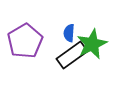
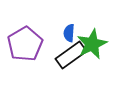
purple pentagon: moved 3 px down
black rectangle: moved 1 px left
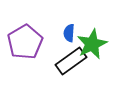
purple pentagon: moved 2 px up
black rectangle: moved 6 px down
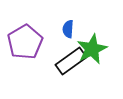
blue semicircle: moved 1 px left, 4 px up
green star: moved 5 px down
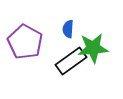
purple pentagon: rotated 12 degrees counterclockwise
green star: moved 1 px right, 1 px up; rotated 20 degrees clockwise
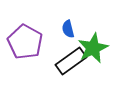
blue semicircle: rotated 18 degrees counterclockwise
green star: rotated 20 degrees counterclockwise
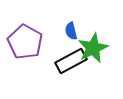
blue semicircle: moved 3 px right, 2 px down
black rectangle: rotated 8 degrees clockwise
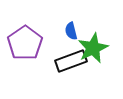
purple pentagon: moved 1 px down; rotated 8 degrees clockwise
black rectangle: rotated 8 degrees clockwise
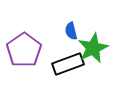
purple pentagon: moved 1 px left, 7 px down
black rectangle: moved 3 px left, 3 px down
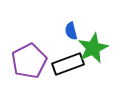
purple pentagon: moved 5 px right, 11 px down; rotated 8 degrees clockwise
